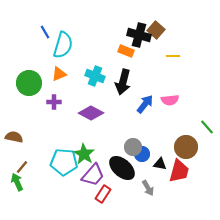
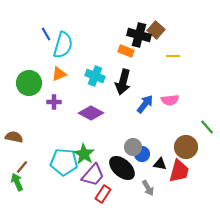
blue line: moved 1 px right, 2 px down
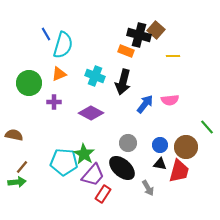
brown semicircle: moved 2 px up
gray circle: moved 5 px left, 4 px up
blue circle: moved 18 px right, 9 px up
green arrow: rotated 108 degrees clockwise
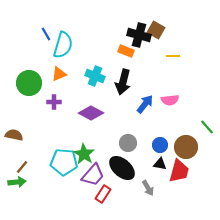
brown square: rotated 12 degrees counterclockwise
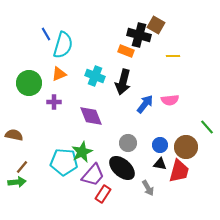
brown square: moved 5 px up
purple diamond: moved 3 px down; rotated 40 degrees clockwise
green star: moved 2 px left, 2 px up; rotated 15 degrees clockwise
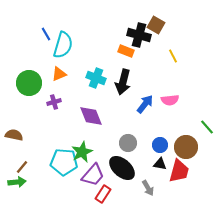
yellow line: rotated 64 degrees clockwise
cyan cross: moved 1 px right, 2 px down
purple cross: rotated 16 degrees counterclockwise
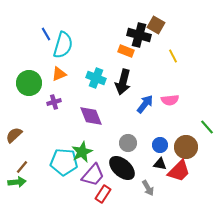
brown semicircle: rotated 54 degrees counterclockwise
red trapezoid: rotated 30 degrees clockwise
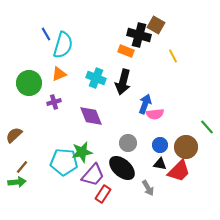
pink semicircle: moved 15 px left, 14 px down
blue arrow: rotated 18 degrees counterclockwise
green star: rotated 15 degrees clockwise
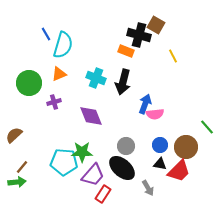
gray circle: moved 2 px left, 3 px down
green star: rotated 10 degrees clockwise
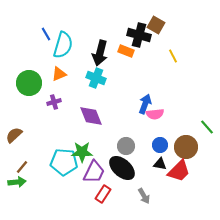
black arrow: moved 23 px left, 29 px up
purple trapezoid: moved 1 px right, 3 px up; rotated 15 degrees counterclockwise
gray arrow: moved 4 px left, 8 px down
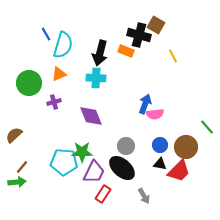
cyan cross: rotated 18 degrees counterclockwise
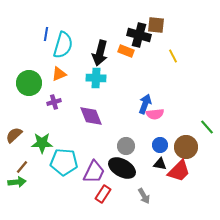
brown square: rotated 24 degrees counterclockwise
blue line: rotated 40 degrees clockwise
green star: moved 40 px left, 9 px up
black ellipse: rotated 12 degrees counterclockwise
